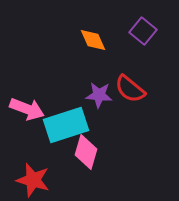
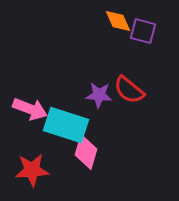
purple square: rotated 24 degrees counterclockwise
orange diamond: moved 25 px right, 19 px up
red semicircle: moved 1 px left, 1 px down
pink arrow: moved 3 px right
cyan rectangle: rotated 36 degrees clockwise
red star: moved 1 px left, 10 px up; rotated 20 degrees counterclockwise
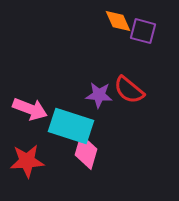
cyan rectangle: moved 5 px right, 1 px down
red star: moved 5 px left, 9 px up
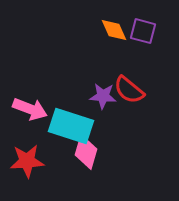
orange diamond: moved 4 px left, 9 px down
purple star: moved 4 px right, 1 px down
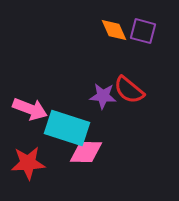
cyan rectangle: moved 4 px left, 2 px down
pink diamond: rotated 76 degrees clockwise
red star: moved 1 px right, 2 px down
